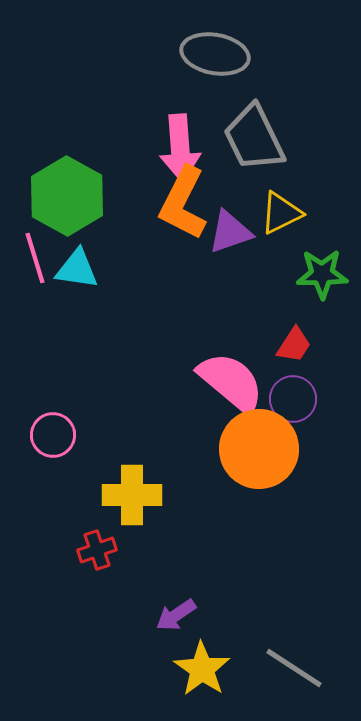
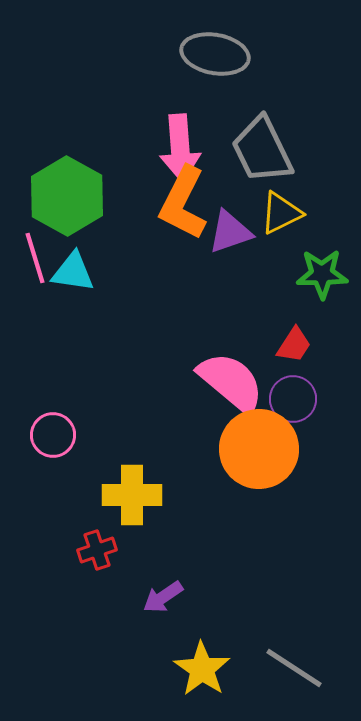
gray trapezoid: moved 8 px right, 12 px down
cyan triangle: moved 4 px left, 3 px down
purple arrow: moved 13 px left, 18 px up
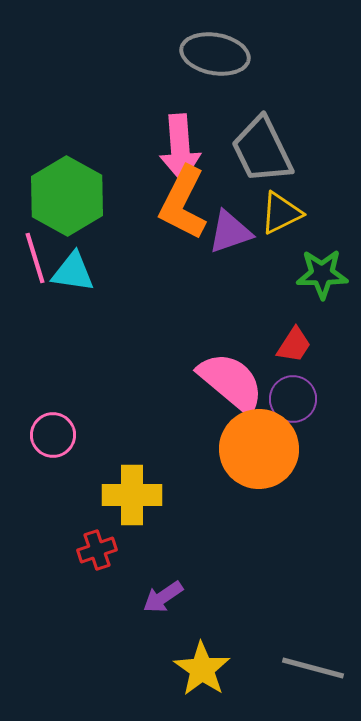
gray line: moved 19 px right; rotated 18 degrees counterclockwise
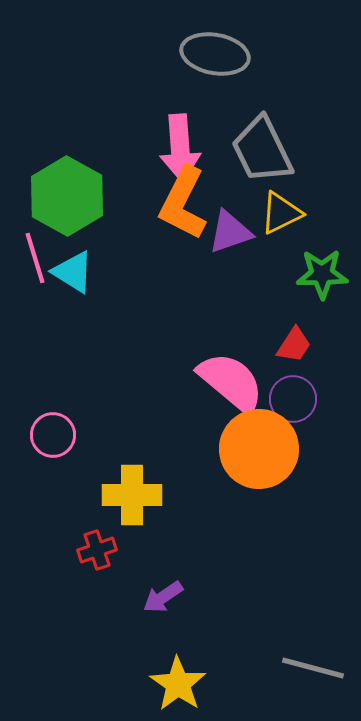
cyan triangle: rotated 24 degrees clockwise
yellow star: moved 24 px left, 15 px down
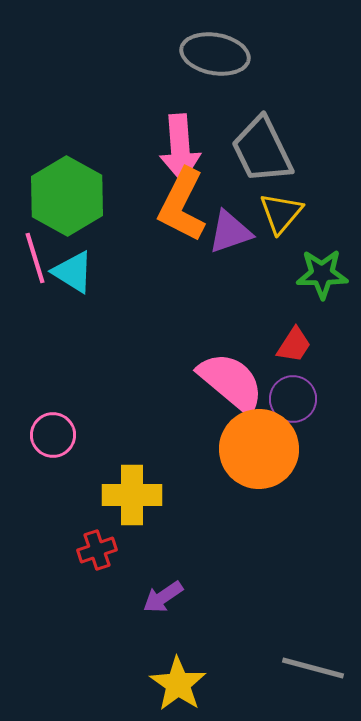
orange L-shape: moved 1 px left, 2 px down
yellow triangle: rotated 24 degrees counterclockwise
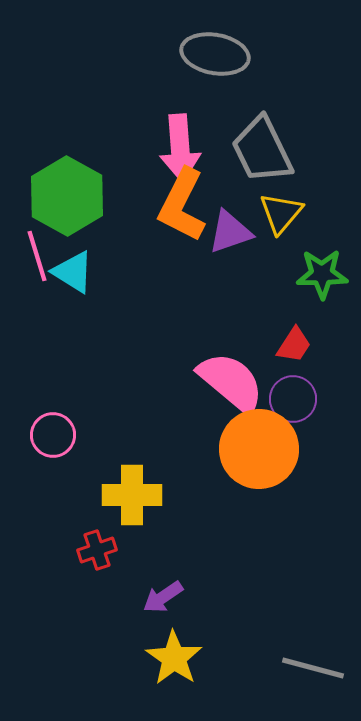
pink line: moved 2 px right, 2 px up
yellow star: moved 4 px left, 26 px up
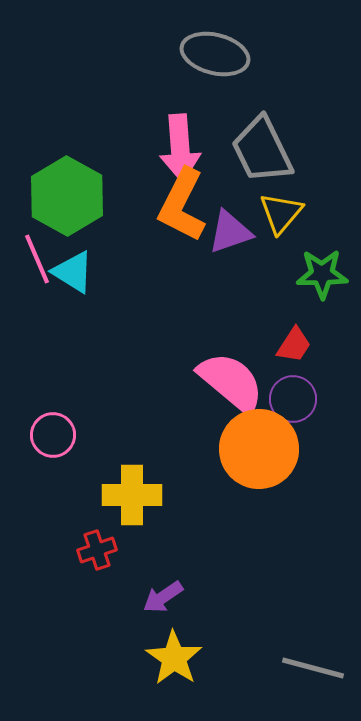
gray ellipse: rotated 4 degrees clockwise
pink line: moved 3 px down; rotated 6 degrees counterclockwise
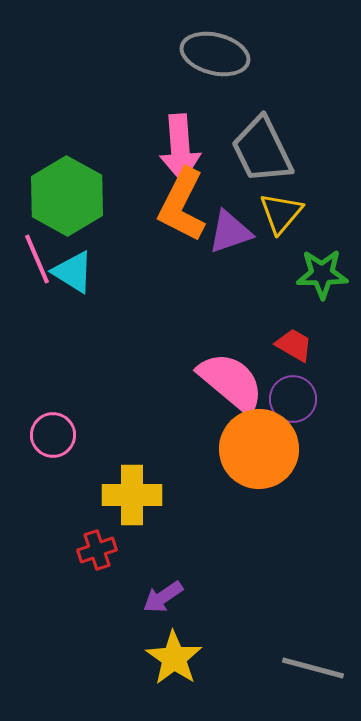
red trapezoid: rotated 93 degrees counterclockwise
